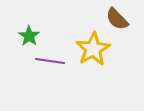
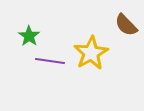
brown semicircle: moved 9 px right, 6 px down
yellow star: moved 2 px left, 4 px down
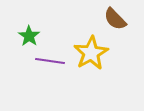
brown semicircle: moved 11 px left, 6 px up
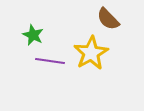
brown semicircle: moved 7 px left
green star: moved 4 px right, 1 px up; rotated 10 degrees counterclockwise
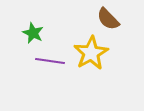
green star: moved 2 px up
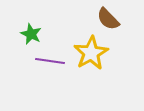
green star: moved 2 px left, 1 px down
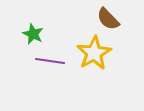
green star: moved 2 px right
yellow star: moved 3 px right
